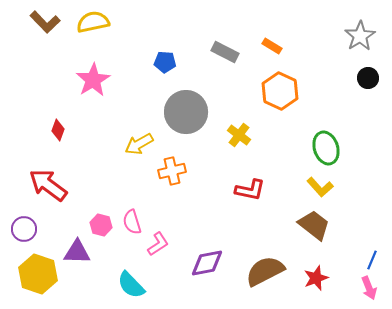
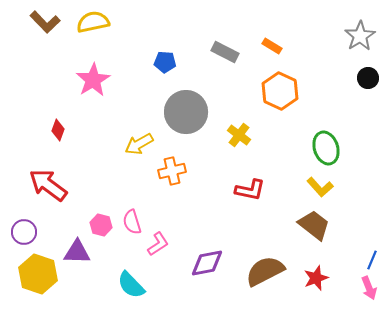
purple circle: moved 3 px down
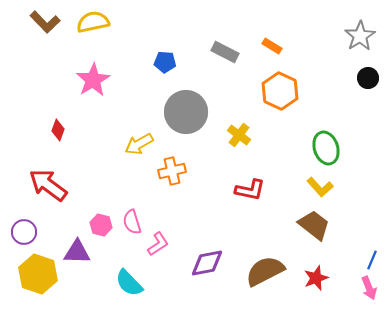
cyan semicircle: moved 2 px left, 2 px up
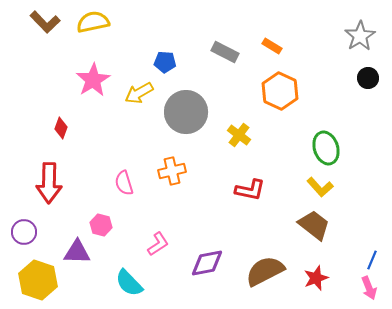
red diamond: moved 3 px right, 2 px up
yellow arrow: moved 51 px up
red arrow: moved 1 px right, 2 px up; rotated 126 degrees counterclockwise
pink semicircle: moved 8 px left, 39 px up
yellow hexagon: moved 6 px down
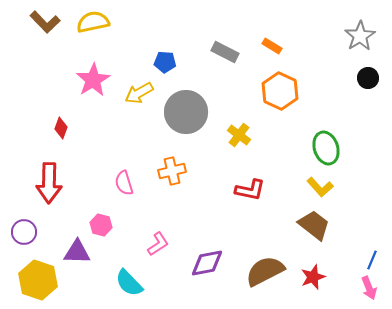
red star: moved 3 px left, 1 px up
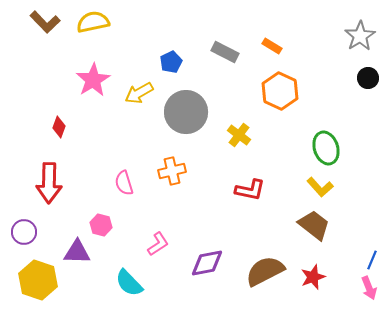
blue pentagon: moved 6 px right; rotated 30 degrees counterclockwise
red diamond: moved 2 px left, 1 px up
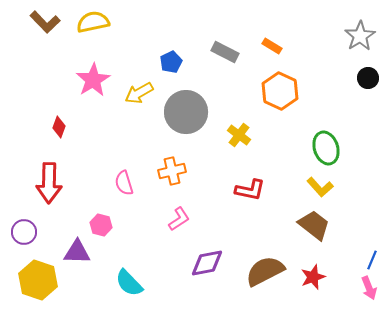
pink L-shape: moved 21 px right, 25 px up
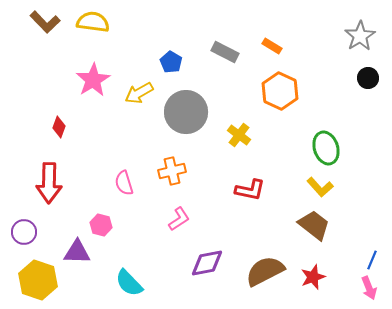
yellow semicircle: rotated 20 degrees clockwise
blue pentagon: rotated 15 degrees counterclockwise
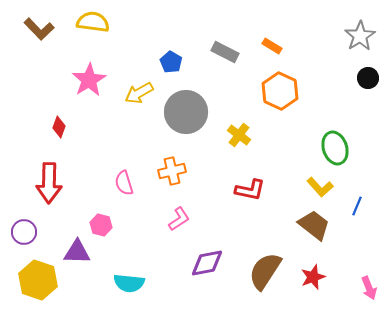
brown L-shape: moved 6 px left, 7 px down
pink star: moved 4 px left
green ellipse: moved 9 px right
blue line: moved 15 px left, 54 px up
brown semicircle: rotated 30 degrees counterclockwise
cyan semicircle: rotated 40 degrees counterclockwise
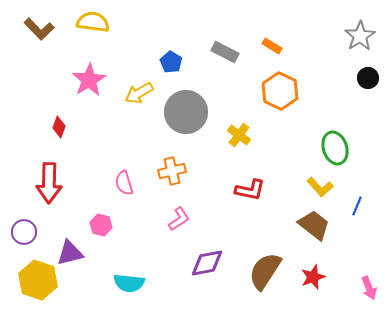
purple triangle: moved 7 px left, 1 px down; rotated 16 degrees counterclockwise
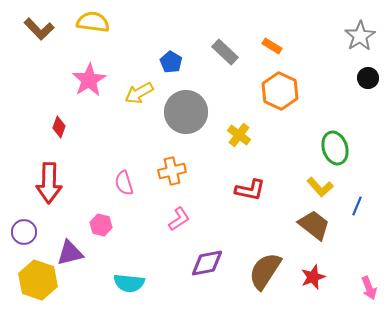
gray rectangle: rotated 16 degrees clockwise
